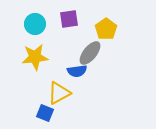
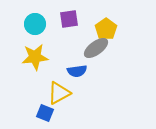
gray ellipse: moved 6 px right, 5 px up; rotated 15 degrees clockwise
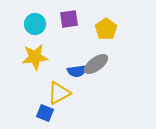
gray ellipse: moved 16 px down
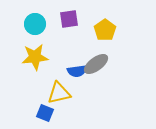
yellow pentagon: moved 1 px left, 1 px down
yellow triangle: rotated 15 degrees clockwise
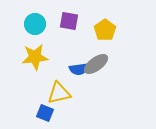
purple square: moved 2 px down; rotated 18 degrees clockwise
blue semicircle: moved 2 px right, 2 px up
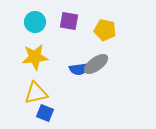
cyan circle: moved 2 px up
yellow pentagon: rotated 25 degrees counterclockwise
yellow triangle: moved 23 px left
